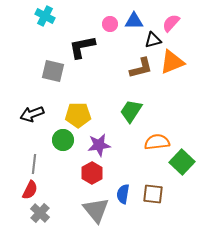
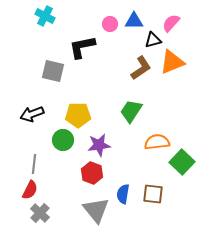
brown L-shape: rotated 20 degrees counterclockwise
red hexagon: rotated 10 degrees counterclockwise
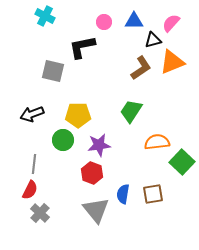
pink circle: moved 6 px left, 2 px up
brown square: rotated 15 degrees counterclockwise
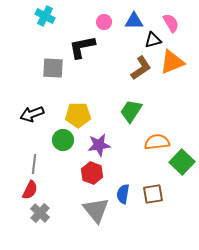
pink semicircle: rotated 108 degrees clockwise
gray square: moved 3 px up; rotated 10 degrees counterclockwise
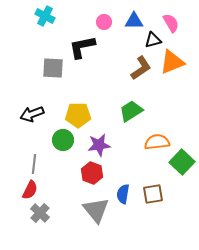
green trapezoid: rotated 25 degrees clockwise
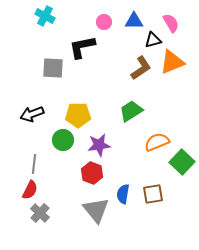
orange semicircle: rotated 15 degrees counterclockwise
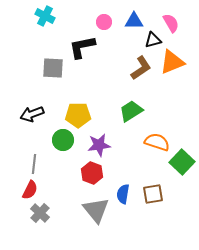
orange semicircle: rotated 40 degrees clockwise
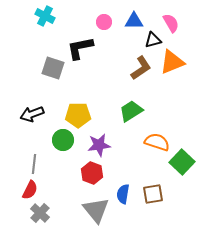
black L-shape: moved 2 px left, 1 px down
gray square: rotated 15 degrees clockwise
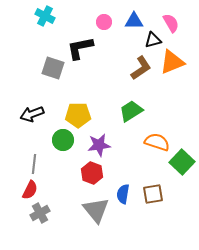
gray cross: rotated 18 degrees clockwise
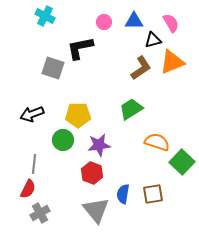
green trapezoid: moved 2 px up
red semicircle: moved 2 px left, 1 px up
